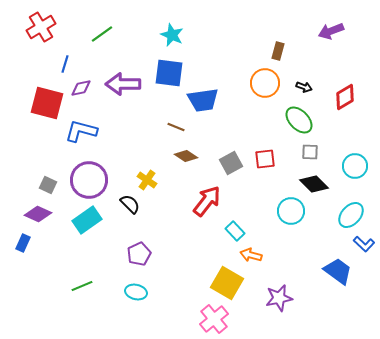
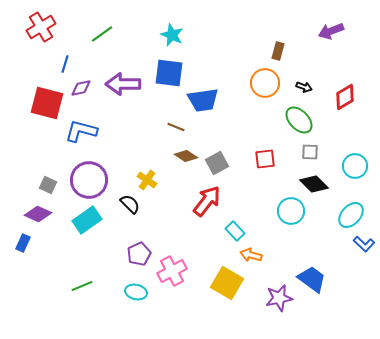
gray square at (231, 163): moved 14 px left
blue trapezoid at (338, 271): moved 26 px left, 8 px down
pink cross at (214, 319): moved 42 px left, 48 px up; rotated 12 degrees clockwise
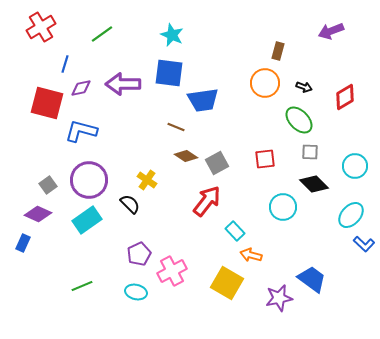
gray square at (48, 185): rotated 30 degrees clockwise
cyan circle at (291, 211): moved 8 px left, 4 px up
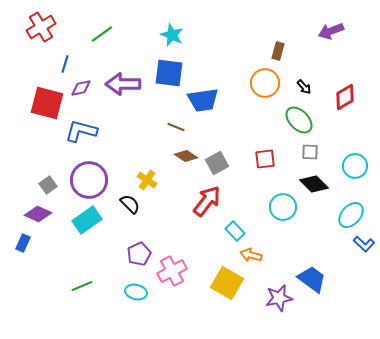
black arrow at (304, 87): rotated 28 degrees clockwise
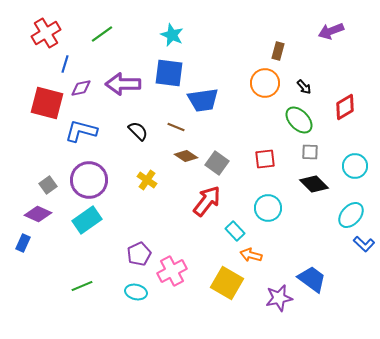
red cross at (41, 27): moved 5 px right, 6 px down
red diamond at (345, 97): moved 10 px down
gray square at (217, 163): rotated 25 degrees counterclockwise
black semicircle at (130, 204): moved 8 px right, 73 px up
cyan circle at (283, 207): moved 15 px left, 1 px down
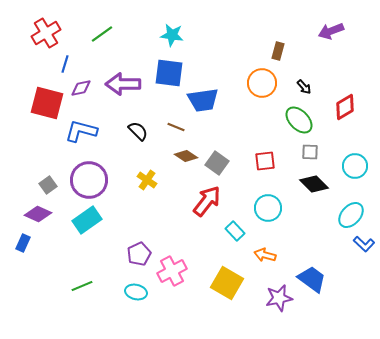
cyan star at (172, 35): rotated 15 degrees counterclockwise
orange circle at (265, 83): moved 3 px left
red square at (265, 159): moved 2 px down
orange arrow at (251, 255): moved 14 px right
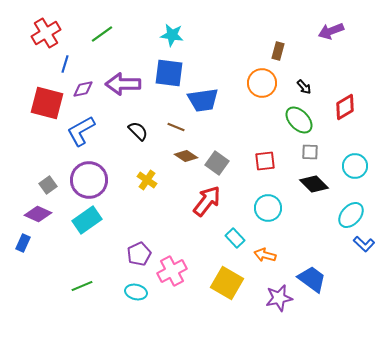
purple diamond at (81, 88): moved 2 px right, 1 px down
blue L-shape at (81, 131): rotated 44 degrees counterclockwise
cyan rectangle at (235, 231): moved 7 px down
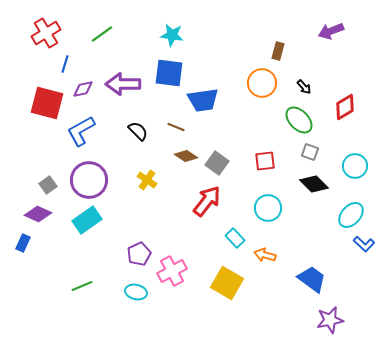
gray square at (310, 152): rotated 18 degrees clockwise
purple star at (279, 298): moved 51 px right, 22 px down
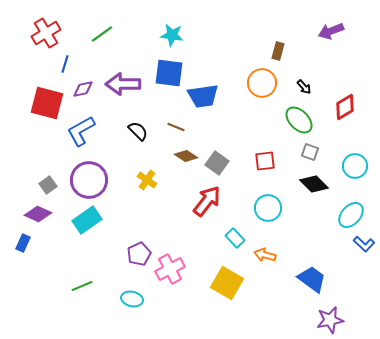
blue trapezoid at (203, 100): moved 4 px up
pink cross at (172, 271): moved 2 px left, 2 px up
cyan ellipse at (136, 292): moved 4 px left, 7 px down
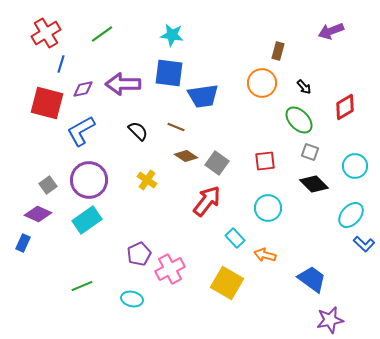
blue line at (65, 64): moved 4 px left
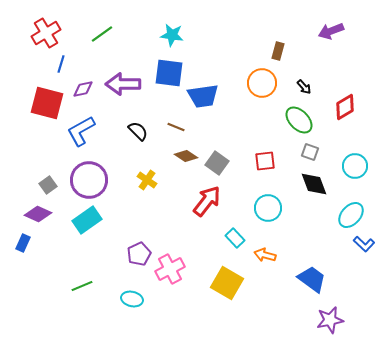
black diamond at (314, 184): rotated 24 degrees clockwise
